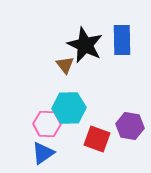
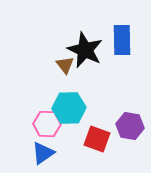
black star: moved 5 px down
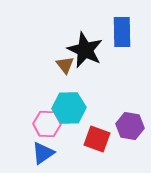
blue rectangle: moved 8 px up
